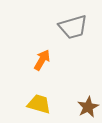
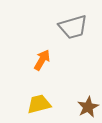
yellow trapezoid: rotated 30 degrees counterclockwise
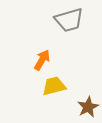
gray trapezoid: moved 4 px left, 7 px up
yellow trapezoid: moved 15 px right, 18 px up
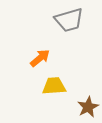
orange arrow: moved 2 px left, 2 px up; rotated 20 degrees clockwise
yellow trapezoid: rotated 10 degrees clockwise
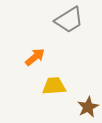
gray trapezoid: rotated 16 degrees counterclockwise
orange arrow: moved 5 px left, 1 px up
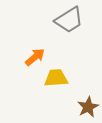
yellow trapezoid: moved 2 px right, 8 px up
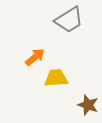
brown star: moved 2 px up; rotated 25 degrees counterclockwise
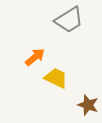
yellow trapezoid: rotated 30 degrees clockwise
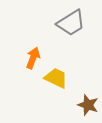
gray trapezoid: moved 2 px right, 3 px down
orange arrow: moved 2 px left, 1 px down; rotated 30 degrees counterclockwise
